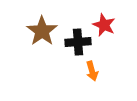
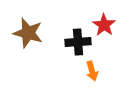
red star: rotated 10 degrees clockwise
brown star: moved 14 px left, 2 px down; rotated 20 degrees counterclockwise
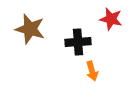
red star: moved 7 px right, 6 px up; rotated 20 degrees counterclockwise
brown star: moved 2 px right, 4 px up
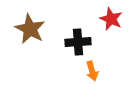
red star: rotated 10 degrees clockwise
brown star: rotated 12 degrees clockwise
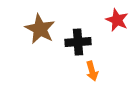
red star: moved 6 px right, 1 px down
brown star: moved 10 px right
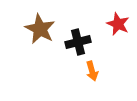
red star: moved 1 px right, 4 px down
black cross: rotated 10 degrees counterclockwise
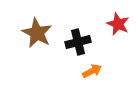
brown star: moved 3 px left, 4 px down
orange arrow: rotated 102 degrees counterclockwise
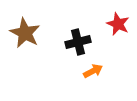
brown star: moved 12 px left
orange arrow: moved 1 px right
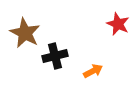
black cross: moved 23 px left, 14 px down
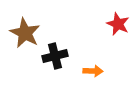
orange arrow: rotated 30 degrees clockwise
